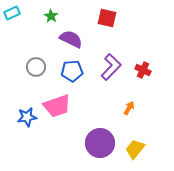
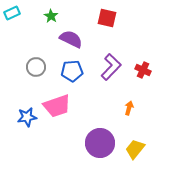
orange arrow: rotated 16 degrees counterclockwise
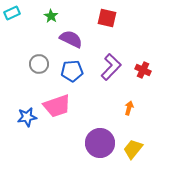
gray circle: moved 3 px right, 3 px up
yellow trapezoid: moved 2 px left
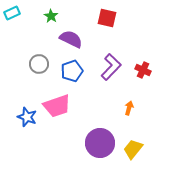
blue pentagon: rotated 15 degrees counterclockwise
blue star: rotated 30 degrees clockwise
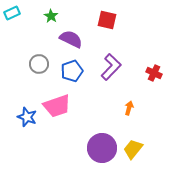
red square: moved 2 px down
red cross: moved 11 px right, 3 px down
purple circle: moved 2 px right, 5 px down
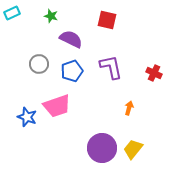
green star: rotated 16 degrees counterclockwise
purple L-shape: rotated 56 degrees counterclockwise
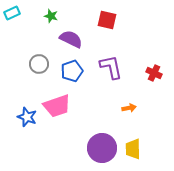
orange arrow: rotated 64 degrees clockwise
yellow trapezoid: rotated 40 degrees counterclockwise
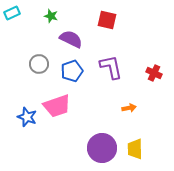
yellow trapezoid: moved 2 px right
